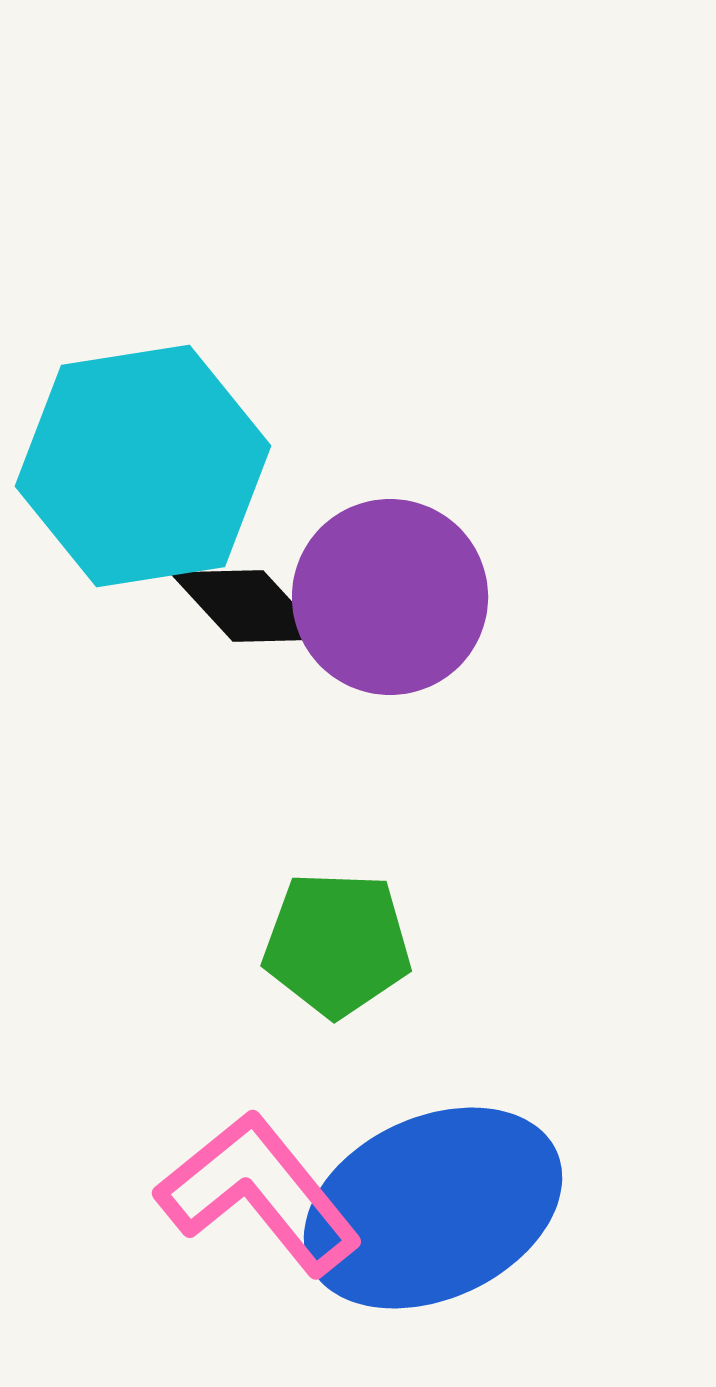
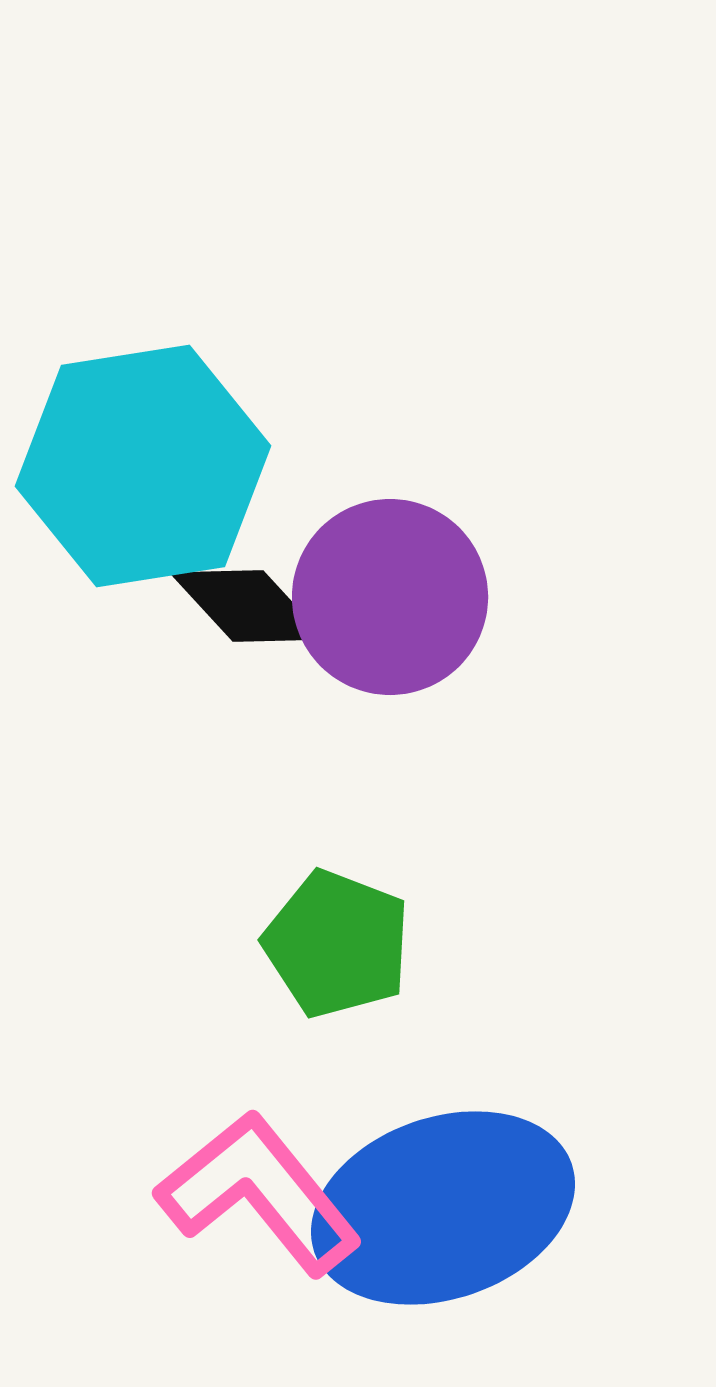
green pentagon: rotated 19 degrees clockwise
blue ellipse: moved 10 px right; rotated 6 degrees clockwise
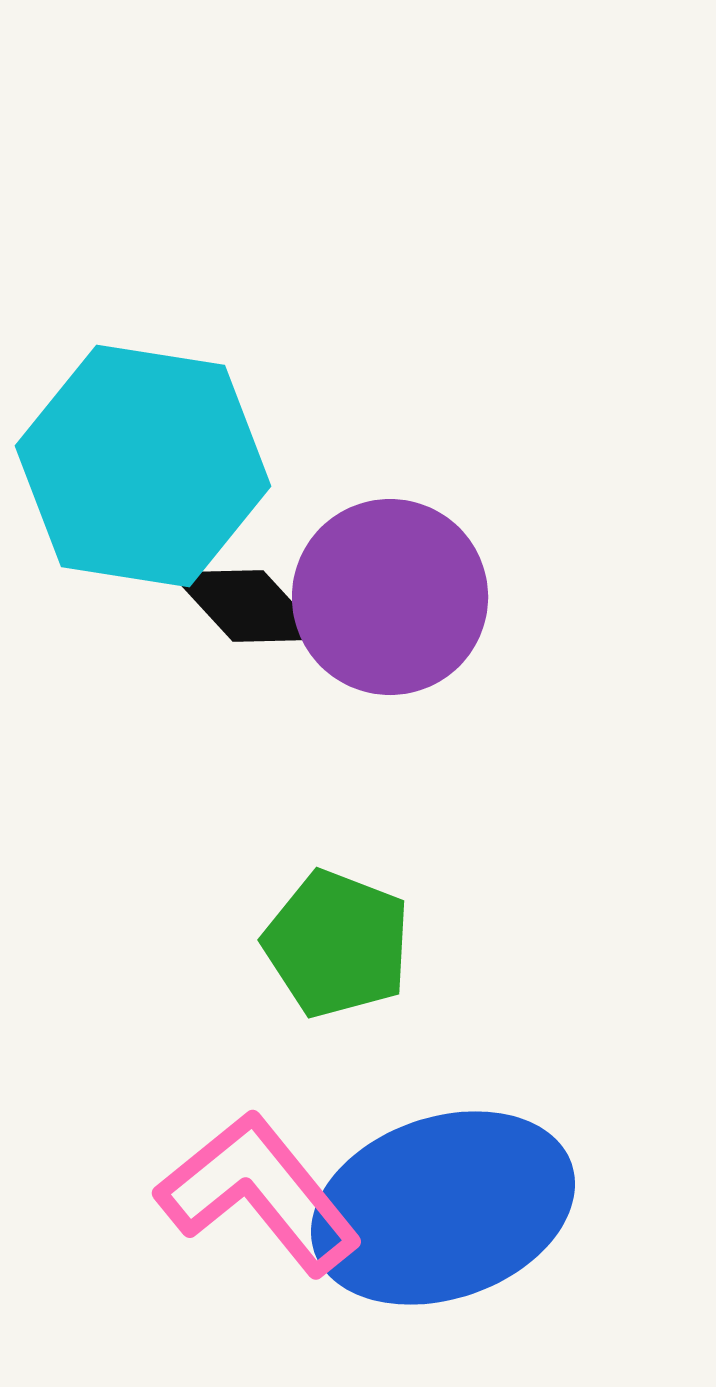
cyan hexagon: rotated 18 degrees clockwise
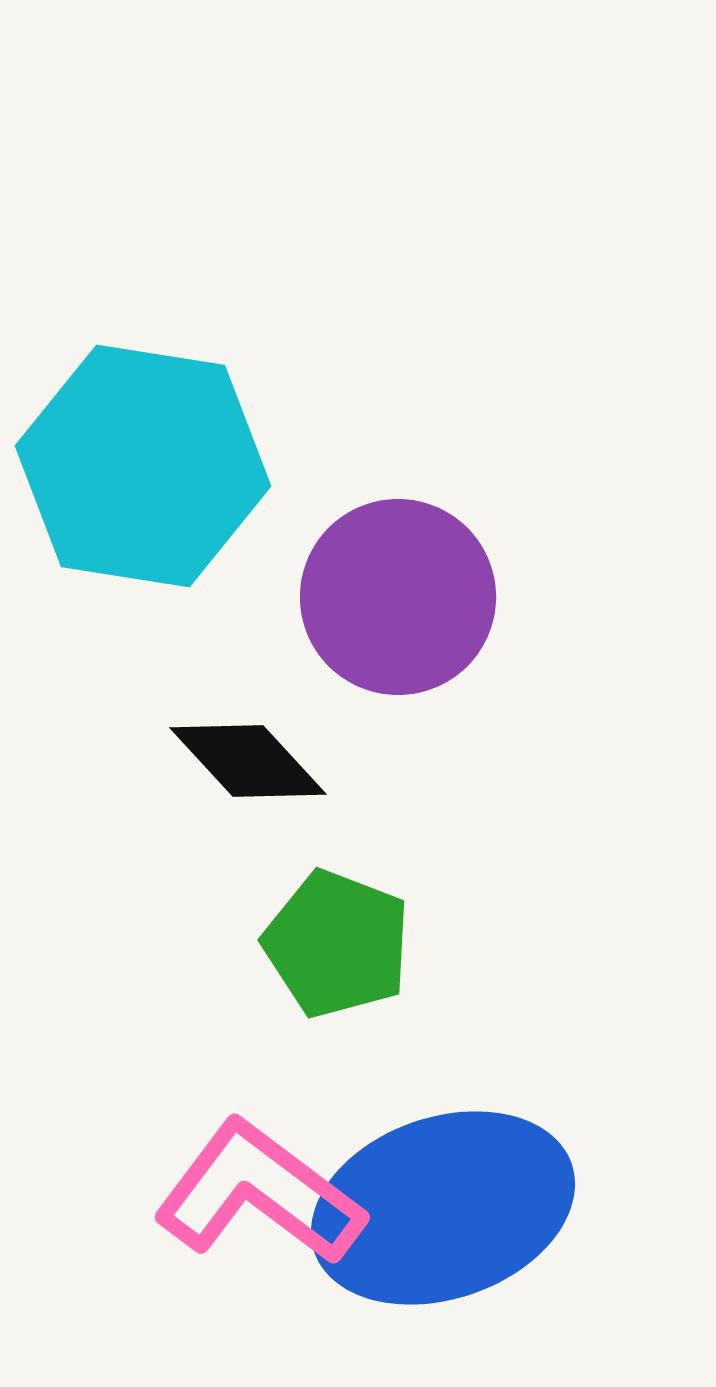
purple circle: moved 8 px right
black diamond: moved 155 px down
pink L-shape: rotated 14 degrees counterclockwise
